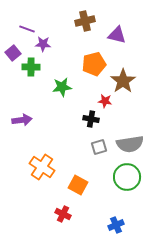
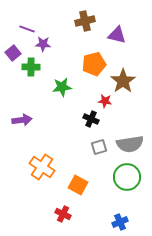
black cross: rotated 14 degrees clockwise
blue cross: moved 4 px right, 3 px up
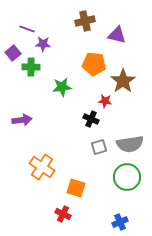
orange pentagon: rotated 20 degrees clockwise
orange square: moved 2 px left, 3 px down; rotated 12 degrees counterclockwise
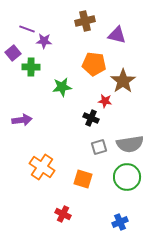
purple star: moved 1 px right, 3 px up
black cross: moved 1 px up
orange square: moved 7 px right, 9 px up
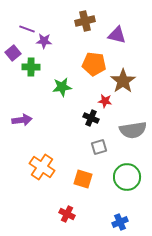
gray semicircle: moved 3 px right, 14 px up
red cross: moved 4 px right
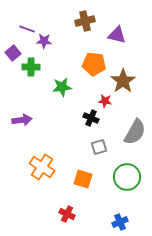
gray semicircle: moved 2 px right, 2 px down; rotated 52 degrees counterclockwise
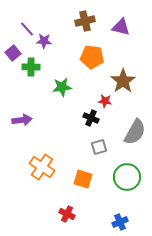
purple line: rotated 28 degrees clockwise
purple triangle: moved 4 px right, 8 px up
orange pentagon: moved 2 px left, 7 px up
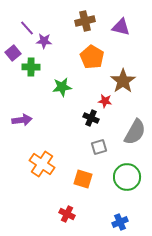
purple line: moved 1 px up
orange pentagon: rotated 25 degrees clockwise
orange cross: moved 3 px up
